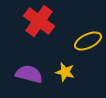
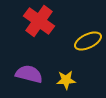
yellow star: moved 1 px right, 8 px down; rotated 18 degrees counterclockwise
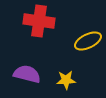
red cross: rotated 28 degrees counterclockwise
purple semicircle: moved 2 px left
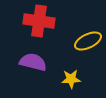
purple semicircle: moved 6 px right, 12 px up
yellow star: moved 5 px right, 1 px up
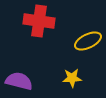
purple semicircle: moved 14 px left, 19 px down
yellow star: moved 1 px right, 1 px up
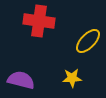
yellow ellipse: rotated 20 degrees counterclockwise
purple semicircle: moved 2 px right, 1 px up
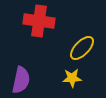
yellow ellipse: moved 6 px left, 7 px down
purple semicircle: rotated 88 degrees clockwise
